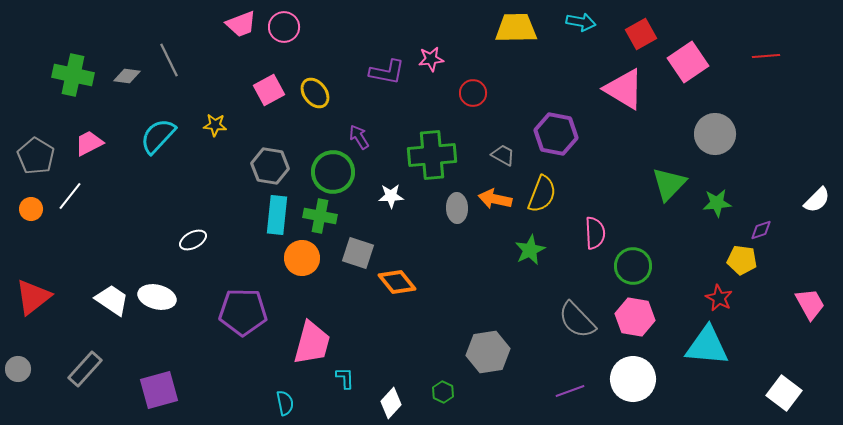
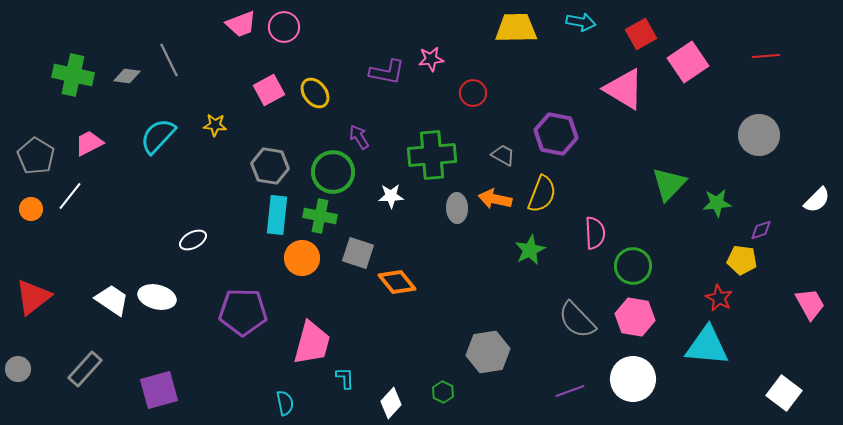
gray circle at (715, 134): moved 44 px right, 1 px down
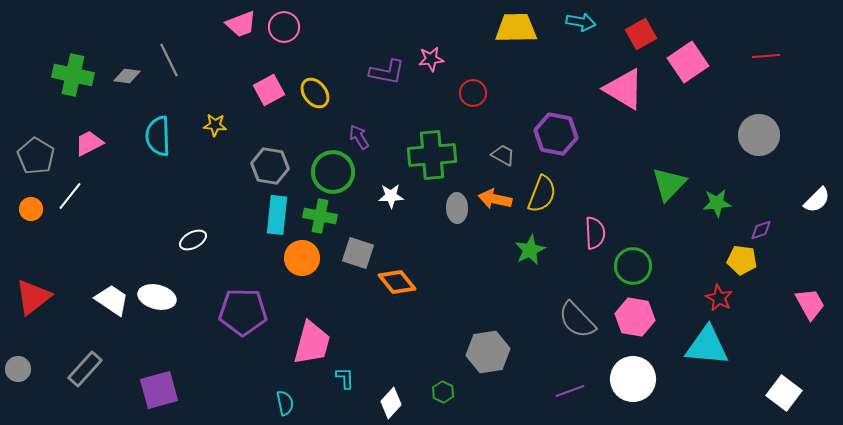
cyan semicircle at (158, 136): rotated 45 degrees counterclockwise
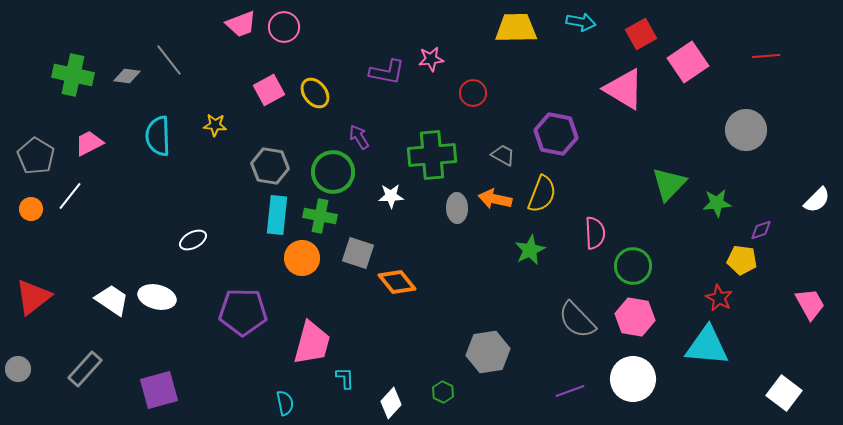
gray line at (169, 60): rotated 12 degrees counterclockwise
gray circle at (759, 135): moved 13 px left, 5 px up
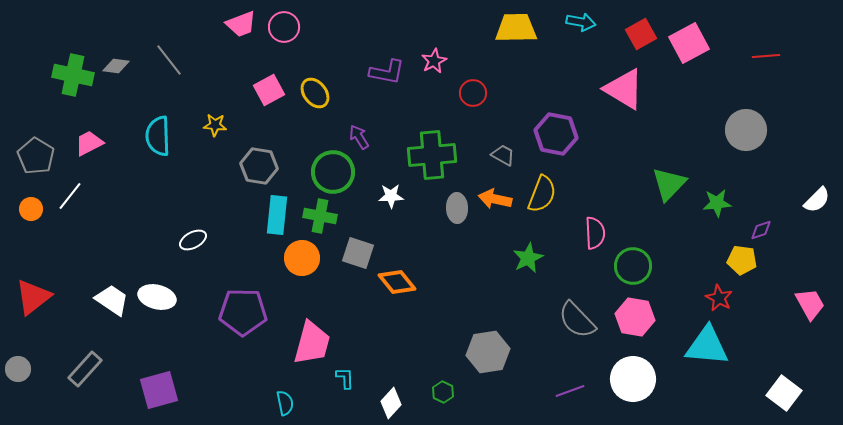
pink star at (431, 59): moved 3 px right, 2 px down; rotated 20 degrees counterclockwise
pink square at (688, 62): moved 1 px right, 19 px up; rotated 6 degrees clockwise
gray diamond at (127, 76): moved 11 px left, 10 px up
gray hexagon at (270, 166): moved 11 px left
green star at (530, 250): moved 2 px left, 8 px down
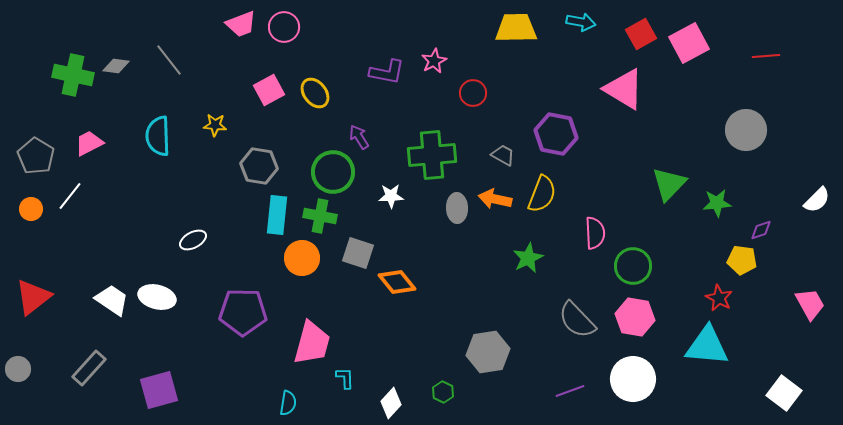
gray rectangle at (85, 369): moved 4 px right, 1 px up
cyan semicircle at (285, 403): moved 3 px right; rotated 20 degrees clockwise
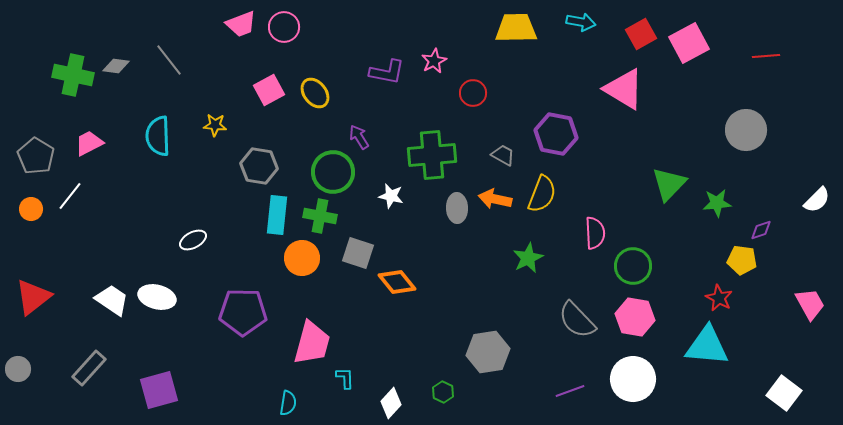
white star at (391, 196): rotated 15 degrees clockwise
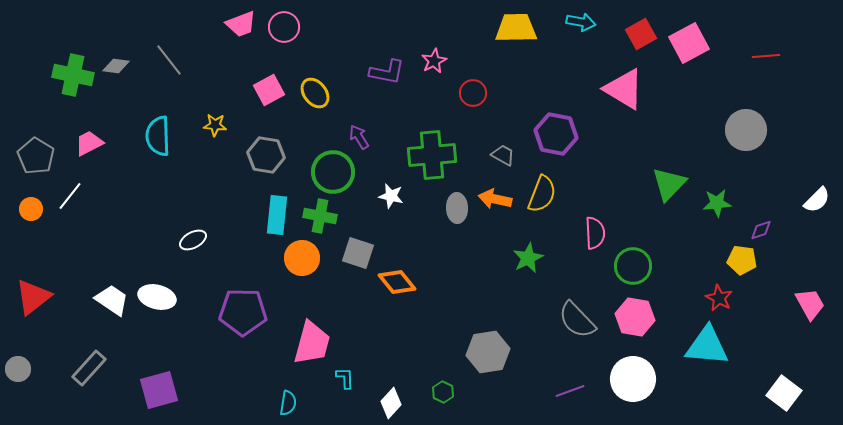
gray hexagon at (259, 166): moved 7 px right, 11 px up
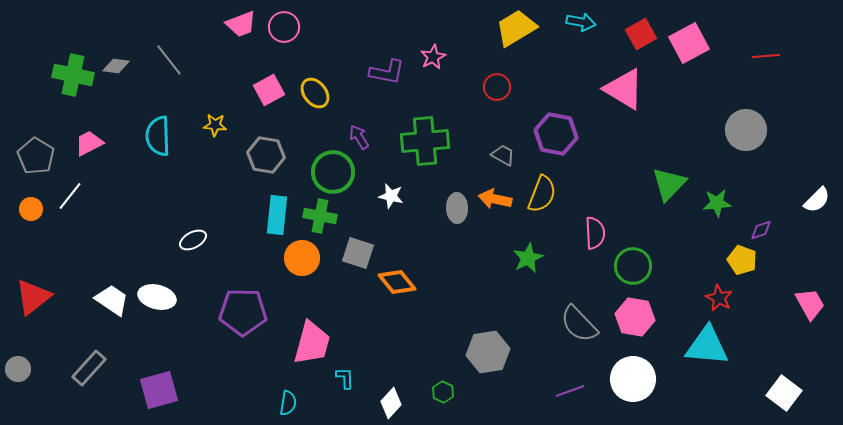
yellow trapezoid at (516, 28): rotated 30 degrees counterclockwise
pink star at (434, 61): moved 1 px left, 4 px up
red circle at (473, 93): moved 24 px right, 6 px up
green cross at (432, 155): moved 7 px left, 14 px up
yellow pentagon at (742, 260): rotated 12 degrees clockwise
gray semicircle at (577, 320): moved 2 px right, 4 px down
